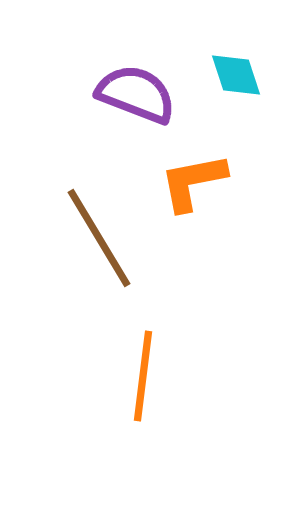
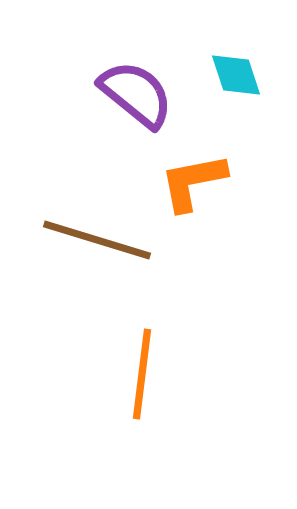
purple semicircle: rotated 18 degrees clockwise
brown line: moved 2 px left, 2 px down; rotated 42 degrees counterclockwise
orange line: moved 1 px left, 2 px up
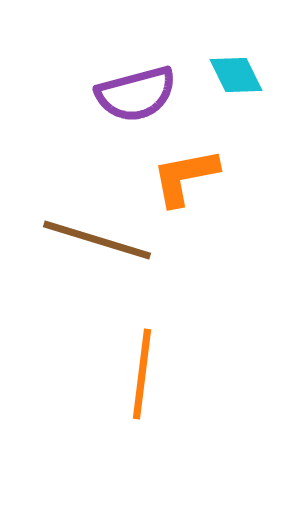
cyan diamond: rotated 8 degrees counterclockwise
purple semicircle: rotated 126 degrees clockwise
orange L-shape: moved 8 px left, 5 px up
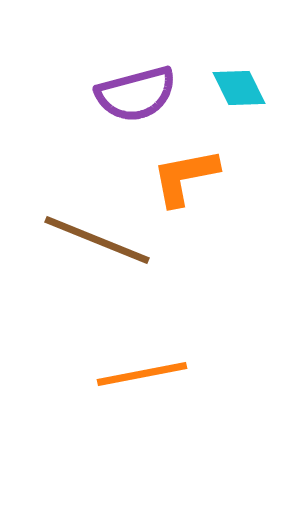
cyan diamond: moved 3 px right, 13 px down
brown line: rotated 5 degrees clockwise
orange line: rotated 72 degrees clockwise
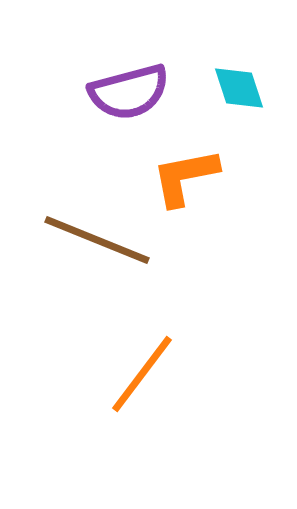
cyan diamond: rotated 8 degrees clockwise
purple semicircle: moved 7 px left, 2 px up
orange line: rotated 42 degrees counterclockwise
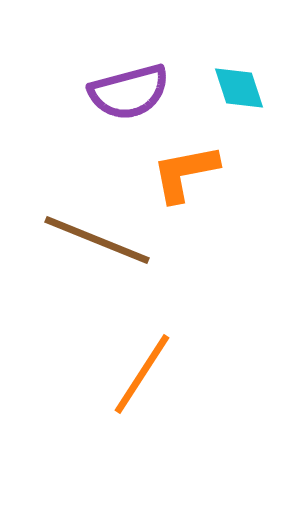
orange L-shape: moved 4 px up
orange line: rotated 4 degrees counterclockwise
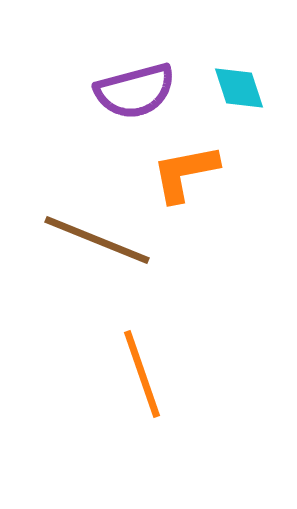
purple semicircle: moved 6 px right, 1 px up
orange line: rotated 52 degrees counterclockwise
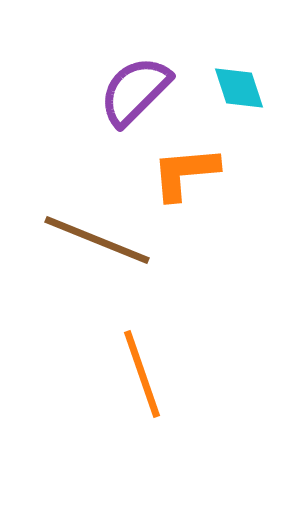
purple semicircle: rotated 150 degrees clockwise
orange L-shape: rotated 6 degrees clockwise
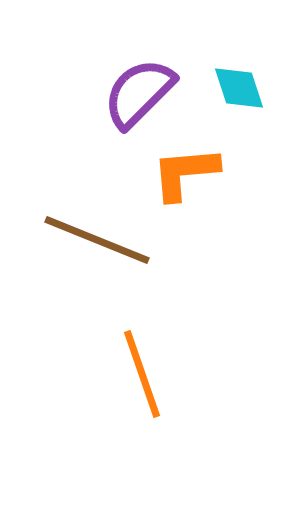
purple semicircle: moved 4 px right, 2 px down
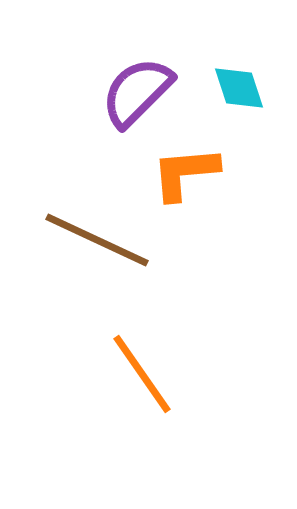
purple semicircle: moved 2 px left, 1 px up
brown line: rotated 3 degrees clockwise
orange line: rotated 16 degrees counterclockwise
